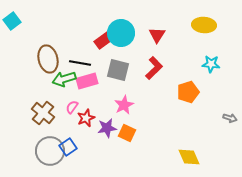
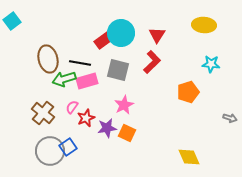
red L-shape: moved 2 px left, 6 px up
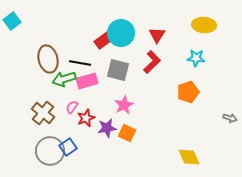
cyan star: moved 15 px left, 6 px up
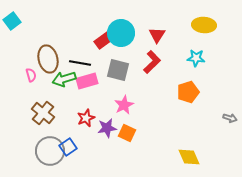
pink semicircle: moved 41 px left, 32 px up; rotated 128 degrees clockwise
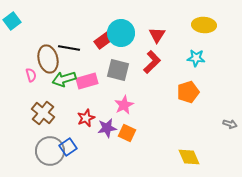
black line: moved 11 px left, 15 px up
gray arrow: moved 6 px down
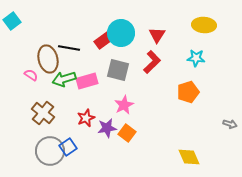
pink semicircle: rotated 40 degrees counterclockwise
orange square: rotated 12 degrees clockwise
